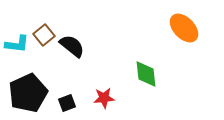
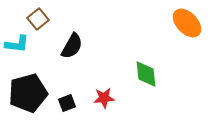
orange ellipse: moved 3 px right, 5 px up
brown square: moved 6 px left, 16 px up
black semicircle: rotated 80 degrees clockwise
black pentagon: rotated 9 degrees clockwise
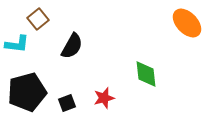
black pentagon: moved 1 px left, 1 px up
red star: rotated 10 degrees counterclockwise
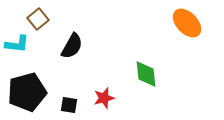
black square: moved 2 px right, 2 px down; rotated 30 degrees clockwise
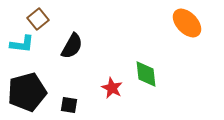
cyan L-shape: moved 5 px right
red star: moved 8 px right, 10 px up; rotated 30 degrees counterclockwise
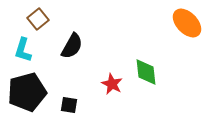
cyan L-shape: moved 1 px right, 6 px down; rotated 100 degrees clockwise
green diamond: moved 2 px up
red star: moved 4 px up
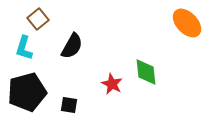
cyan L-shape: moved 1 px right, 2 px up
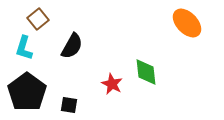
black pentagon: rotated 21 degrees counterclockwise
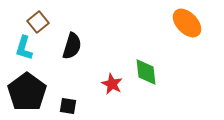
brown square: moved 3 px down
black semicircle: rotated 12 degrees counterclockwise
black square: moved 1 px left, 1 px down
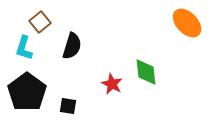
brown square: moved 2 px right
